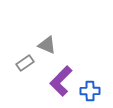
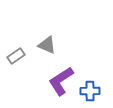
gray rectangle: moved 9 px left, 7 px up
purple L-shape: rotated 12 degrees clockwise
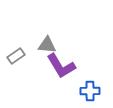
gray triangle: rotated 18 degrees counterclockwise
purple L-shape: moved 15 px up; rotated 88 degrees counterclockwise
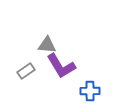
gray rectangle: moved 10 px right, 15 px down
